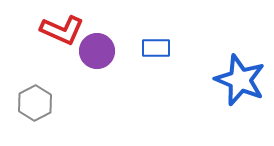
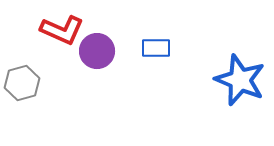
gray hexagon: moved 13 px left, 20 px up; rotated 12 degrees clockwise
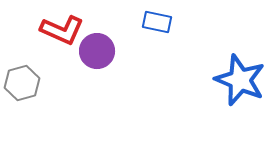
blue rectangle: moved 1 px right, 26 px up; rotated 12 degrees clockwise
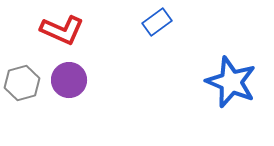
blue rectangle: rotated 48 degrees counterclockwise
purple circle: moved 28 px left, 29 px down
blue star: moved 9 px left, 2 px down
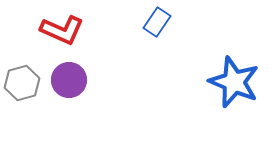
blue rectangle: rotated 20 degrees counterclockwise
blue star: moved 3 px right
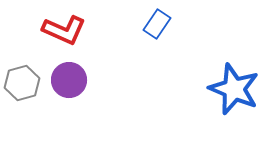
blue rectangle: moved 2 px down
red L-shape: moved 2 px right
blue star: moved 7 px down
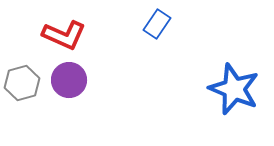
red L-shape: moved 5 px down
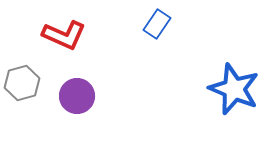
purple circle: moved 8 px right, 16 px down
